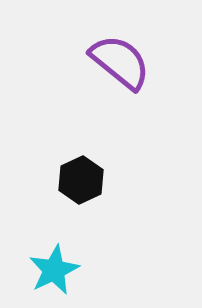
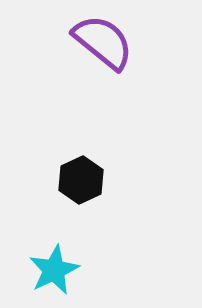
purple semicircle: moved 17 px left, 20 px up
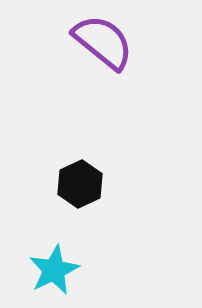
black hexagon: moved 1 px left, 4 px down
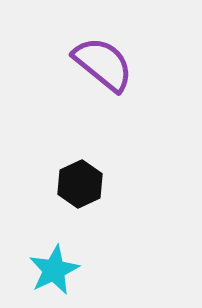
purple semicircle: moved 22 px down
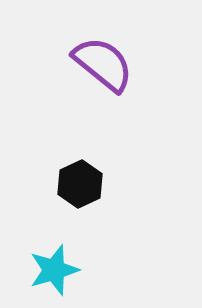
cyan star: rotated 9 degrees clockwise
